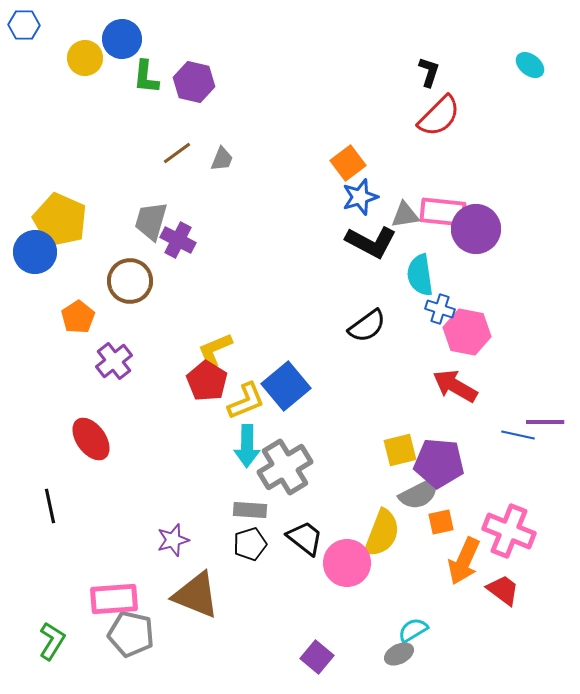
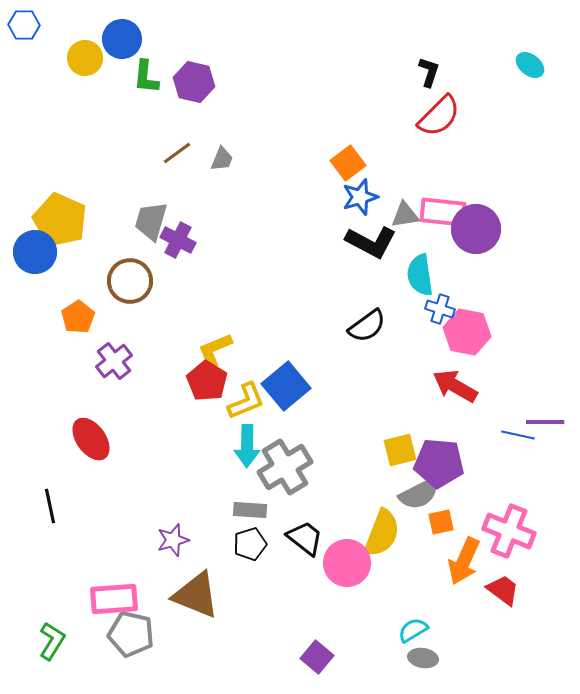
gray ellipse at (399, 654): moved 24 px right, 4 px down; rotated 36 degrees clockwise
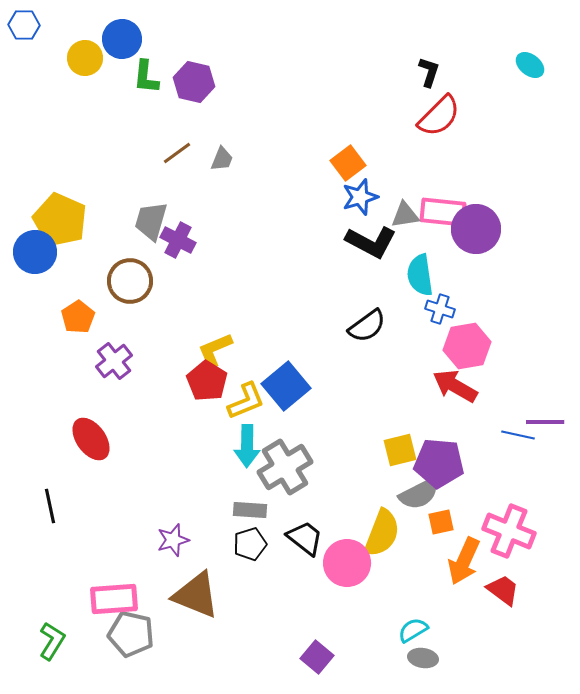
pink hexagon at (467, 332): moved 14 px down; rotated 21 degrees counterclockwise
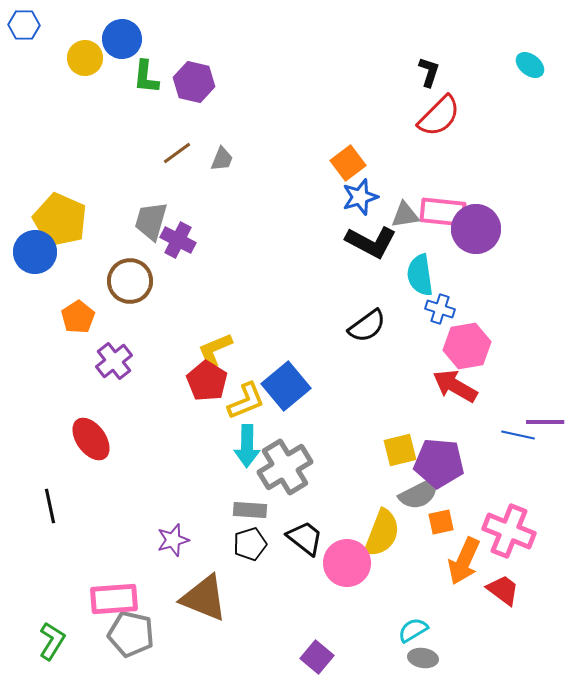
brown triangle at (196, 595): moved 8 px right, 3 px down
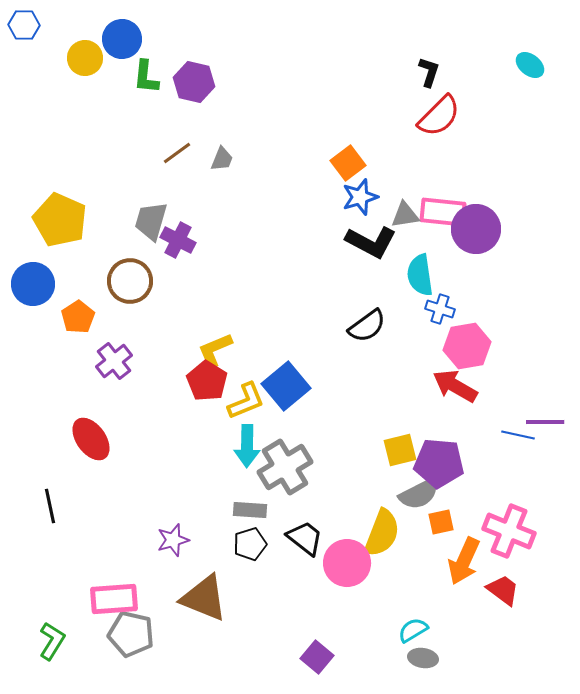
blue circle at (35, 252): moved 2 px left, 32 px down
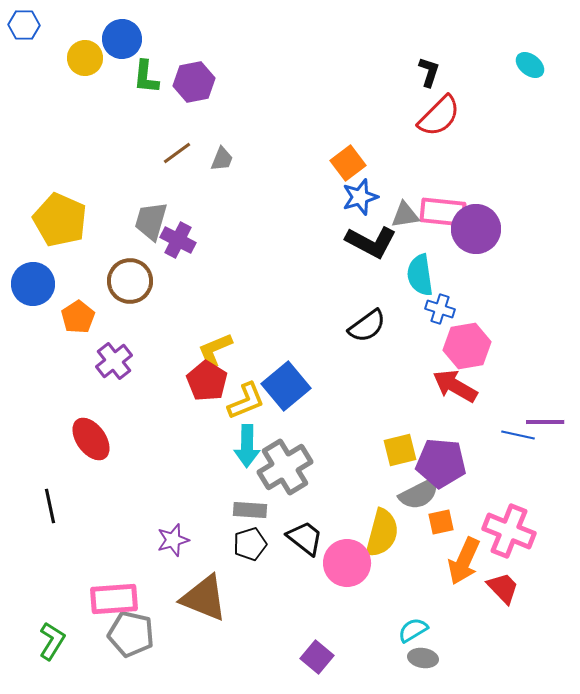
purple hexagon at (194, 82): rotated 24 degrees counterclockwise
purple pentagon at (439, 463): moved 2 px right
yellow semicircle at (382, 533): rotated 6 degrees counterclockwise
red trapezoid at (503, 590): moved 2 px up; rotated 9 degrees clockwise
